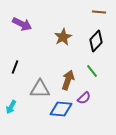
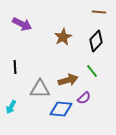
black line: rotated 24 degrees counterclockwise
brown arrow: rotated 54 degrees clockwise
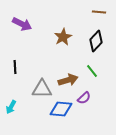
gray triangle: moved 2 px right
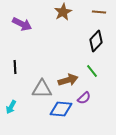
brown star: moved 25 px up
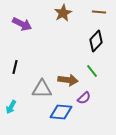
brown star: moved 1 px down
black line: rotated 16 degrees clockwise
brown arrow: rotated 24 degrees clockwise
blue diamond: moved 3 px down
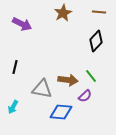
green line: moved 1 px left, 5 px down
gray triangle: rotated 10 degrees clockwise
purple semicircle: moved 1 px right, 2 px up
cyan arrow: moved 2 px right
